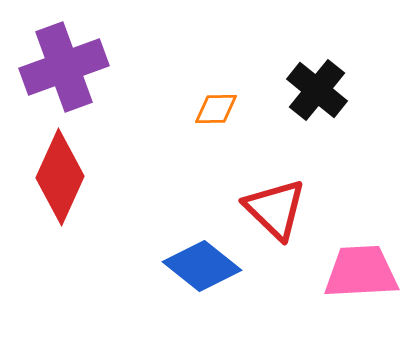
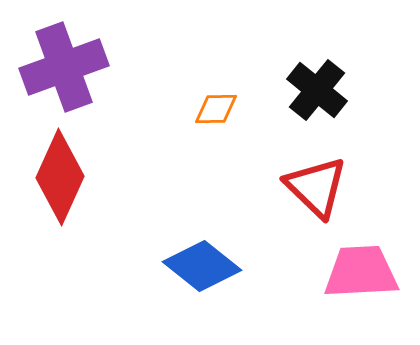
red triangle: moved 41 px right, 22 px up
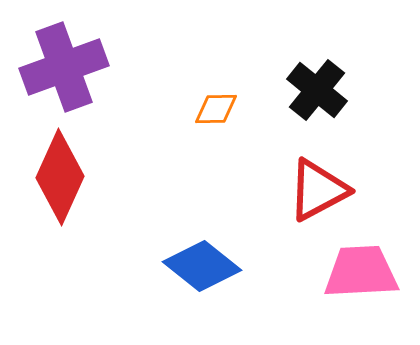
red triangle: moved 2 px right, 3 px down; rotated 48 degrees clockwise
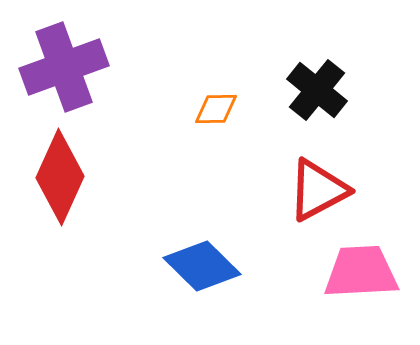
blue diamond: rotated 6 degrees clockwise
